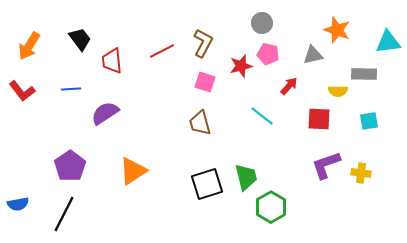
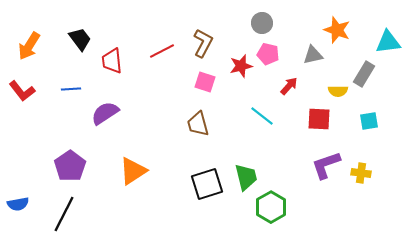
gray rectangle: rotated 60 degrees counterclockwise
brown trapezoid: moved 2 px left, 1 px down
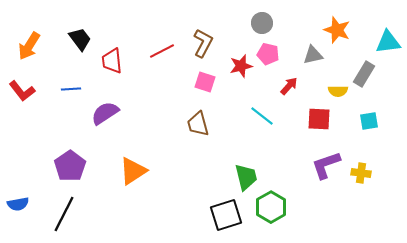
black square: moved 19 px right, 31 px down
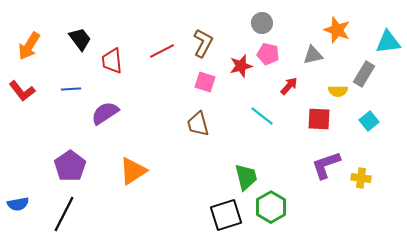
cyan square: rotated 30 degrees counterclockwise
yellow cross: moved 5 px down
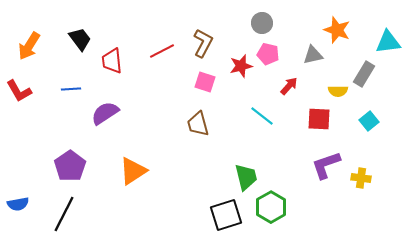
red L-shape: moved 3 px left; rotated 8 degrees clockwise
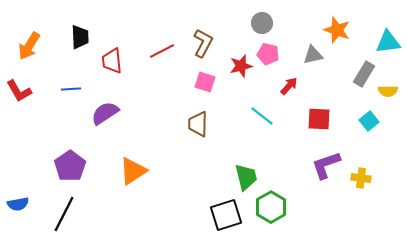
black trapezoid: moved 2 px up; rotated 35 degrees clockwise
yellow semicircle: moved 50 px right
brown trapezoid: rotated 16 degrees clockwise
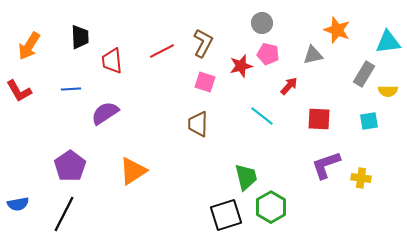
cyan square: rotated 30 degrees clockwise
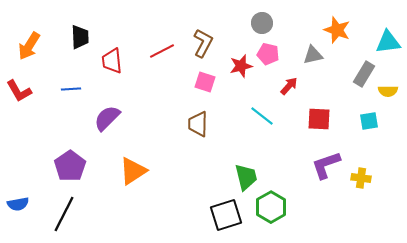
purple semicircle: moved 2 px right, 5 px down; rotated 12 degrees counterclockwise
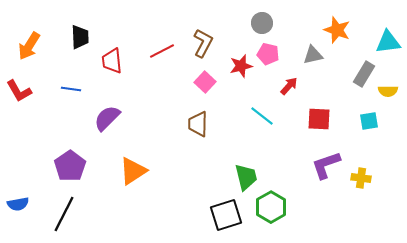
pink square: rotated 25 degrees clockwise
blue line: rotated 12 degrees clockwise
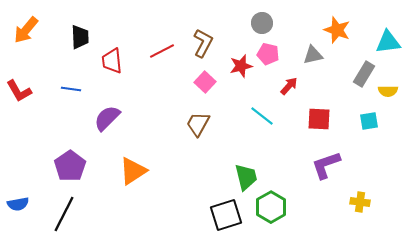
orange arrow: moved 3 px left, 16 px up; rotated 8 degrees clockwise
brown trapezoid: rotated 28 degrees clockwise
yellow cross: moved 1 px left, 24 px down
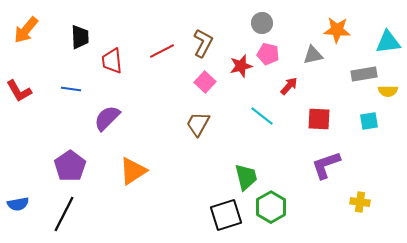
orange star: rotated 16 degrees counterclockwise
gray rectangle: rotated 50 degrees clockwise
